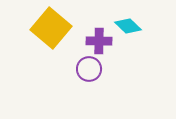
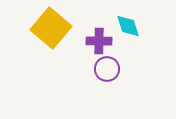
cyan diamond: rotated 28 degrees clockwise
purple circle: moved 18 px right
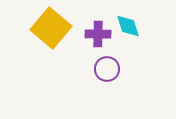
purple cross: moved 1 px left, 7 px up
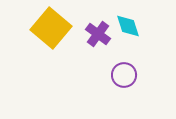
purple cross: rotated 35 degrees clockwise
purple circle: moved 17 px right, 6 px down
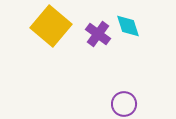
yellow square: moved 2 px up
purple circle: moved 29 px down
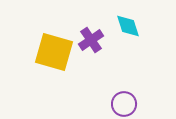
yellow square: moved 3 px right, 26 px down; rotated 24 degrees counterclockwise
purple cross: moved 7 px left, 6 px down; rotated 20 degrees clockwise
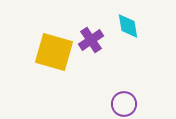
cyan diamond: rotated 8 degrees clockwise
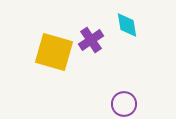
cyan diamond: moved 1 px left, 1 px up
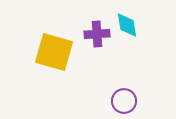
purple cross: moved 6 px right, 6 px up; rotated 30 degrees clockwise
purple circle: moved 3 px up
